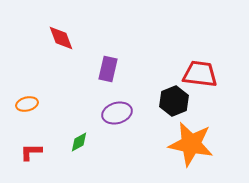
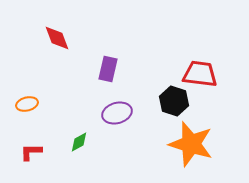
red diamond: moved 4 px left
black hexagon: rotated 20 degrees counterclockwise
orange star: rotated 6 degrees clockwise
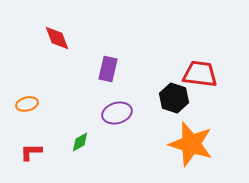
black hexagon: moved 3 px up
green diamond: moved 1 px right
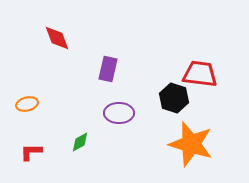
purple ellipse: moved 2 px right; rotated 16 degrees clockwise
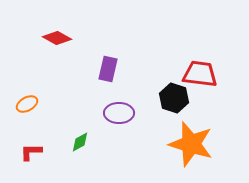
red diamond: rotated 40 degrees counterclockwise
orange ellipse: rotated 15 degrees counterclockwise
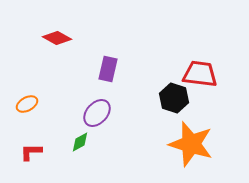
purple ellipse: moved 22 px left; rotated 48 degrees counterclockwise
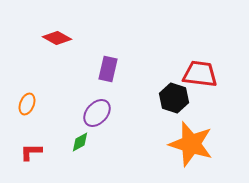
orange ellipse: rotated 40 degrees counterclockwise
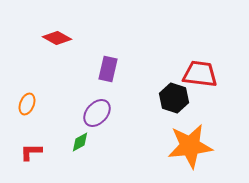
orange star: moved 1 px left, 2 px down; rotated 24 degrees counterclockwise
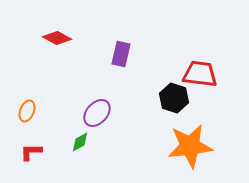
purple rectangle: moved 13 px right, 15 px up
orange ellipse: moved 7 px down
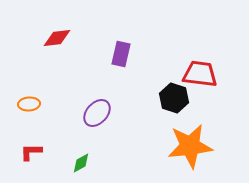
red diamond: rotated 36 degrees counterclockwise
orange ellipse: moved 2 px right, 7 px up; rotated 65 degrees clockwise
green diamond: moved 1 px right, 21 px down
